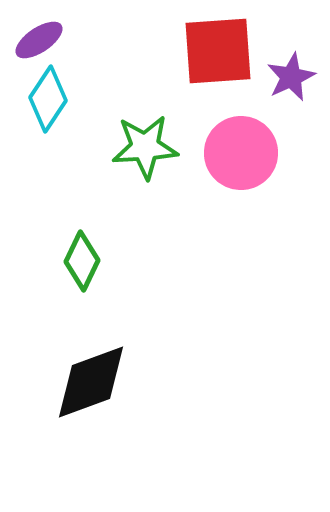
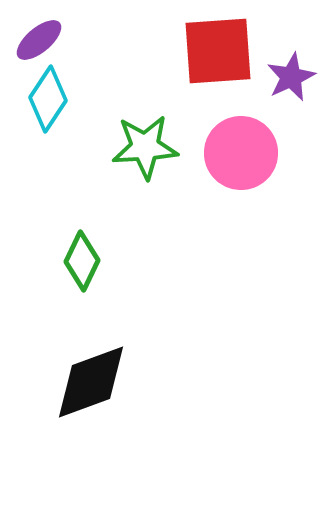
purple ellipse: rotated 6 degrees counterclockwise
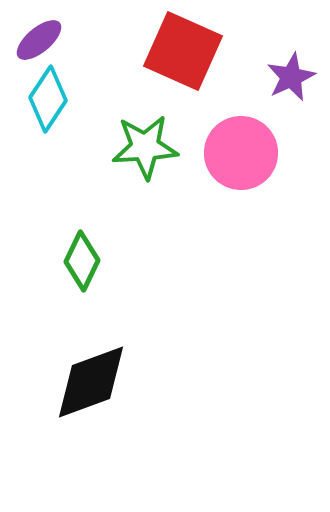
red square: moved 35 px left; rotated 28 degrees clockwise
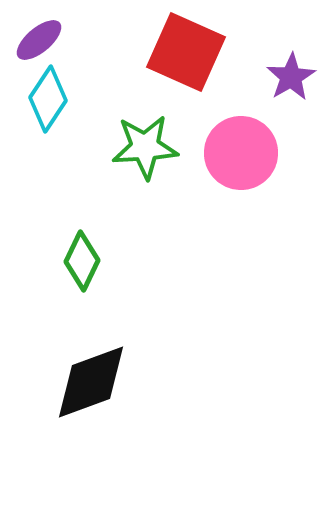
red square: moved 3 px right, 1 px down
purple star: rotated 6 degrees counterclockwise
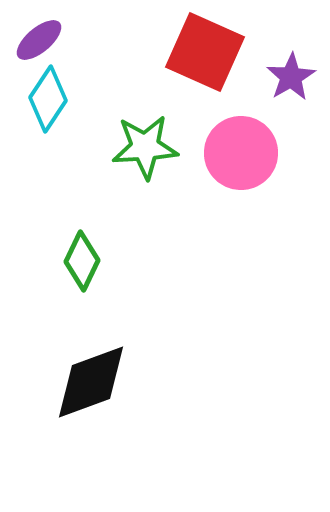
red square: moved 19 px right
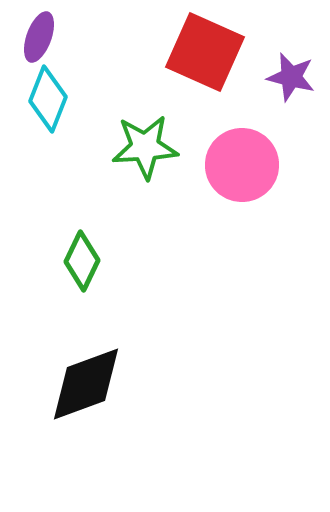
purple ellipse: moved 3 px up; rotated 30 degrees counterclockwise
purple star: rotated 27 degrees counterclockwise
cyan diamond: rotated 12 degrees counterclockwise
pink circle: moved 1 px right, 12 px down
black diamond: moved 5 px left, 2 px down
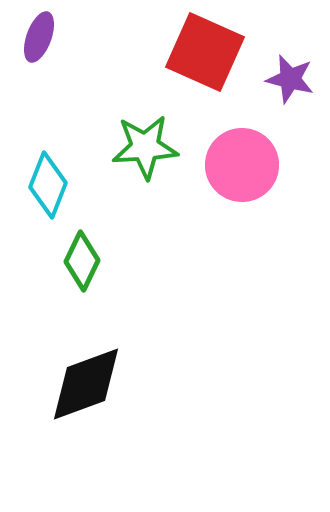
purple star: moved 1 px left, 2 px down
cyan diamond: moved 86 px down
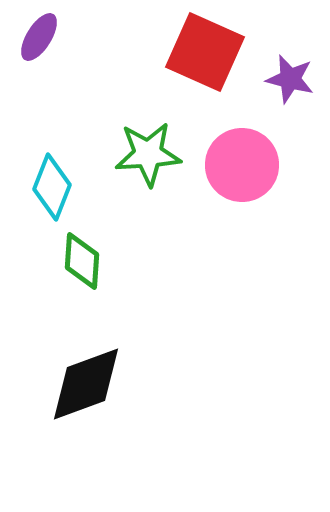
purple ellipse: rotated 12 degrees clockwise
green star: moved 3 px right, 7 px down
cyan diamond: moved 4 px right, 2 px down
green diamond: rotated 22 degrees counterclockwise
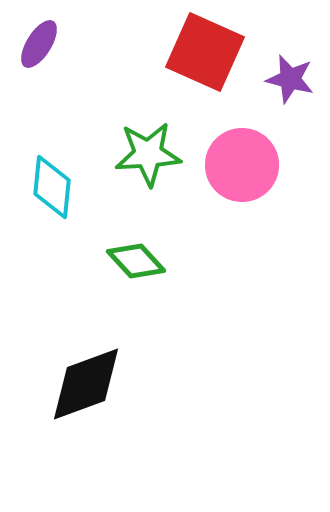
purple ellipse: moved 7 px down
cyan diamond: rotated 16 degrees counterclockwise
green diamond: moved 54 px right; rotated 46 degrees counterclockwise
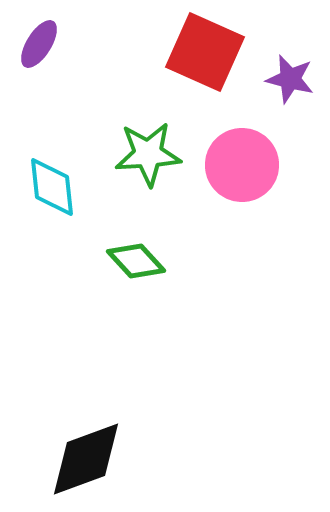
cyan diamond: rotated 12 degrees counterclockwise
black diamond: moved 75 px down
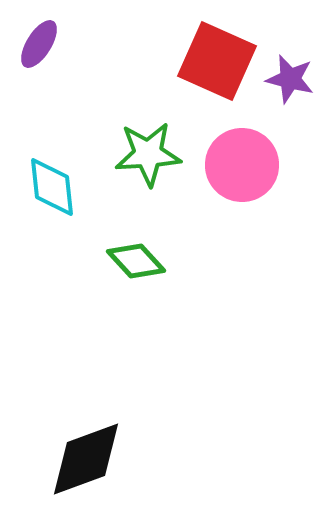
red square: moved 12 px right, 9 px down
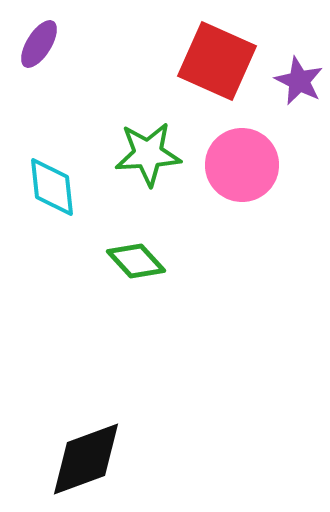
purple star: moved 9 px right, 2 px down; rotated 12 degrees clockwise
